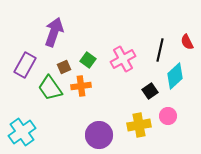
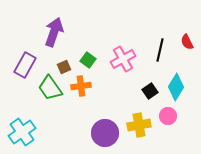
cyan diamond: moved 1 px right, 11 px down; rotated 16 degrees counterclockwise
purple circle: moved 6 px right, 2 px up
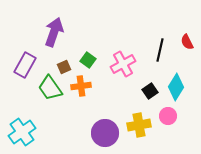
pink cross: moved 5 px down
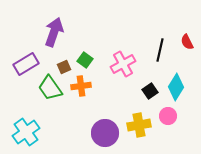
green square: moved 3 px left
purple rectangle: moved 1 px right, 1 px up; rotated 30 degrees clockwise
cyan cross: moved 4 px right
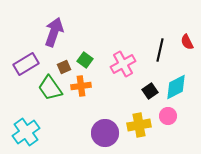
cyan diamond: rotated 32 degrees clockwise
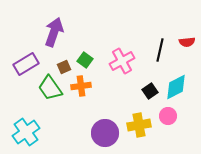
red semicircle: rotated 70 degrees counterclockwise
pink cross: moved 1 px left, 3 px up
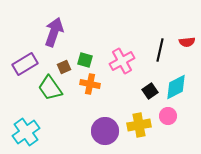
green square: rotated 21 degrees counterclockwise
purple rectangle: moved 1 px left
orange cross: moved 9 px right, 2 px up; rotated 18 degrees clockwise
purple circle: moved 2 px up
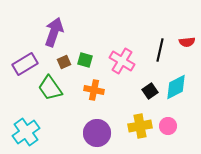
pink cross: rotated 30 degrees counterclockwise
brown square: moved 5 px up
orange cross: moved 4 px right, 6 px down
pink circle: moved 10 px down
yellow cross: moved 1 px right, 1 px down
purple circle: moved 8 px left, 2 px down
